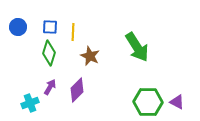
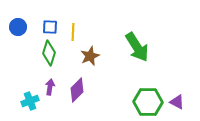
brown star: rotated 24 degrees clockwise
purple arrow: rotated 21 degrees counterclockwise
cyan cross: moved 2 px up
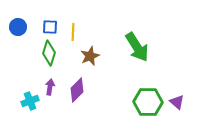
purple triangle: rotated 14 degrees clockwise
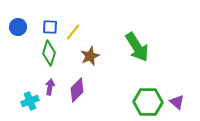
yellow line: rotated 36 degrees clockwise
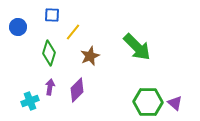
blue square: moved 2 px right, 12 px up
green arrow: rotated 12 degrees counterclockwise
purple triangle: moved 2 px left, 1 px down
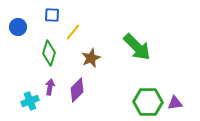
brown star: moved 1 px right, 2 px down
purple triangle: rotated 49 degrees counterclockwise
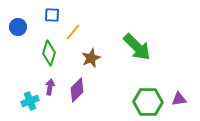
purple triangle: moved 4 px right, 4 px up
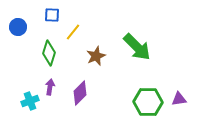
brown star: moved 5 px right, 2 px up
purple diamond: moved 3 px right, 3 px down
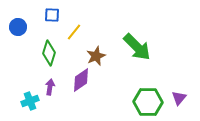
yellow line: moved 1 px right
purple diamond: moved 1 px right, 13 px up; rotated 10 degrees clockwise
purple triangle: moved 1 px up; rotated 42 degrees counterclockwise
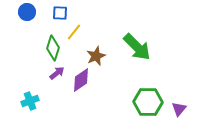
blue square: moved 8 px right, 2 px up
blue circle: moved 9 px right, 15 px up
green diamond: moved 4 px right, 5 px up
purple arrow: moved 7 px right, 14 px up; rotated 42 degrees clockwise
purple triangle: moved 11 px down
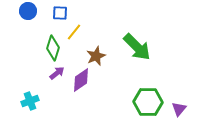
blue circle: moved 1 px right, 1 px up
